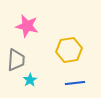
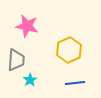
yellow hexagon: rotated 15 degrees counterclockwise
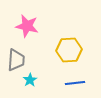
yellow hexagon: rotated 20 degrees clockwise
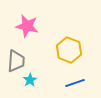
yellow hexagon: rotated 25 degrees clockwise
gray trapezoid: moved 1 px down
blue line: rotated 12 degrees counterclockwise
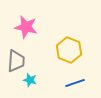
pink star: moved 1 px left, 1 px down
cyan star: rotated 24 degrees counterclockwise
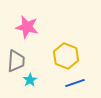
pink star: moved 1 px right
yellow hexagon: moved 3 px left, 6 px down
cyan star: rotated 24 degrees clockwise
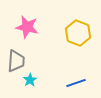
yellow hexagon: moved 12 px right, 23 px up
blue line: moved 1 px right
